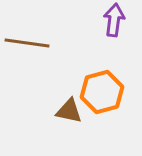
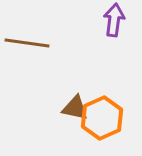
orange hexagon: moved 26 px down; rotated 9 degrees counterclockwise
brown triangle: moved 6 px right, 3 px up
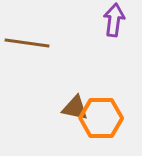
orange hexagon: moved 1 px left; rotated 24 degrees clockwise
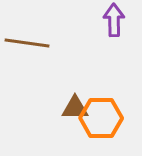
purple arrow: rotated 8 degrees counterclockwise
brown triangle: rotated 12 degrees counterclockwise
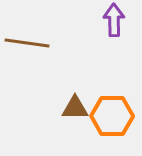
orange hexagon: moved 11 px right, 2 px up
